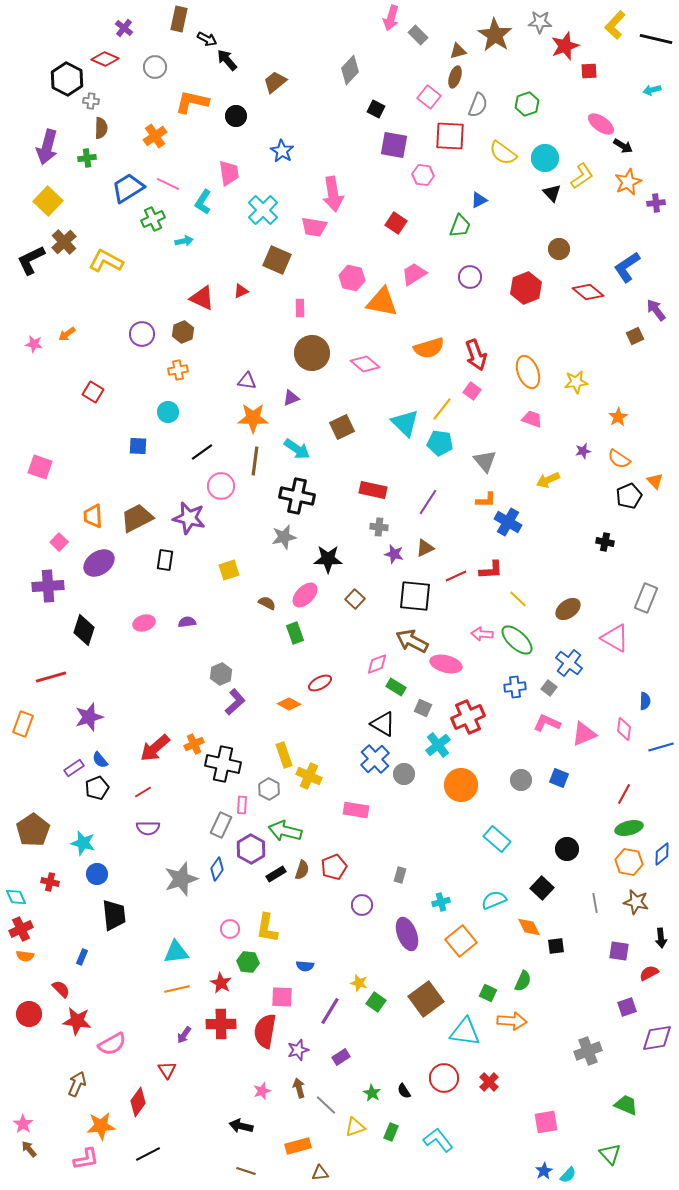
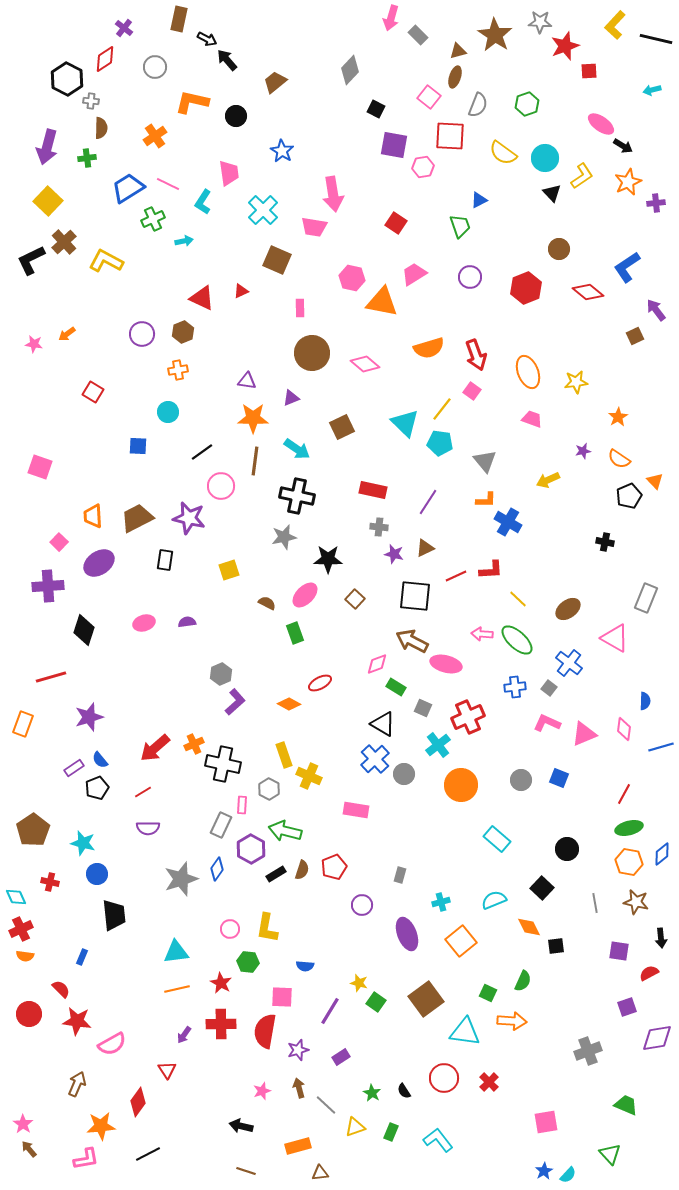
red diamond at (105, 59): rotated 56 degrees counterclockwise
pink hexagon at (423, 175): moved 8 px up; rotated 15 degrees counterclockwise
green trapezoid at (460, 226): rotated 40 degrees counterclockwise
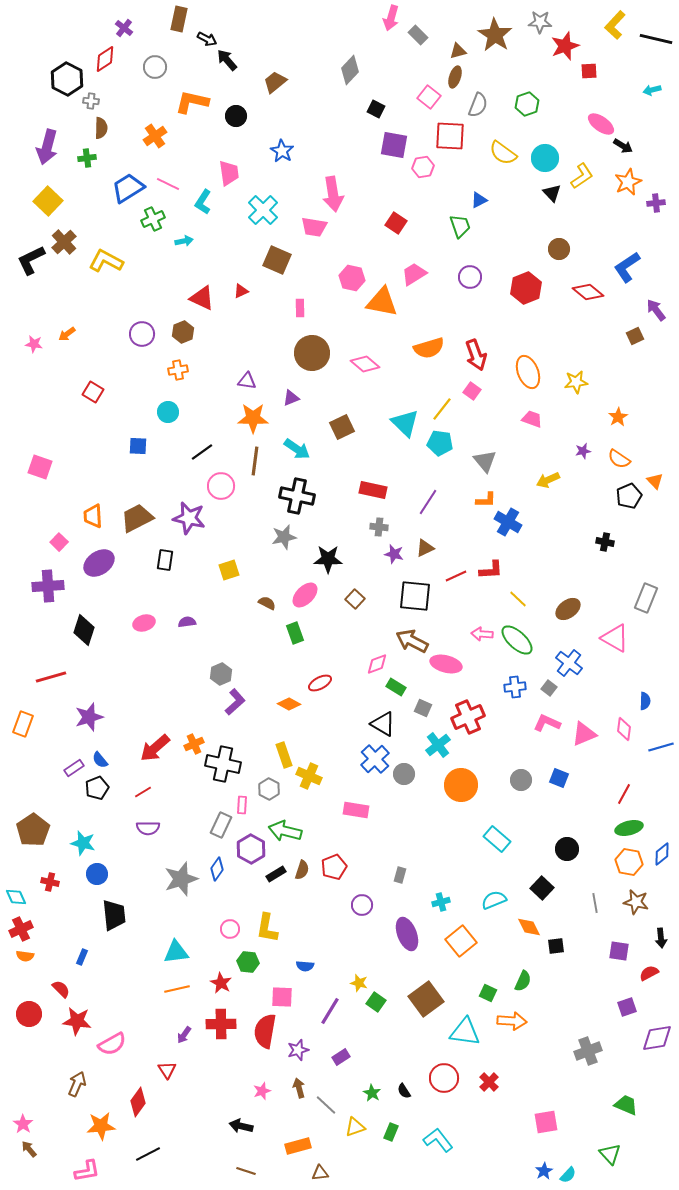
pink L-shape at (86, 1159): moved 1 px right, 12 px down
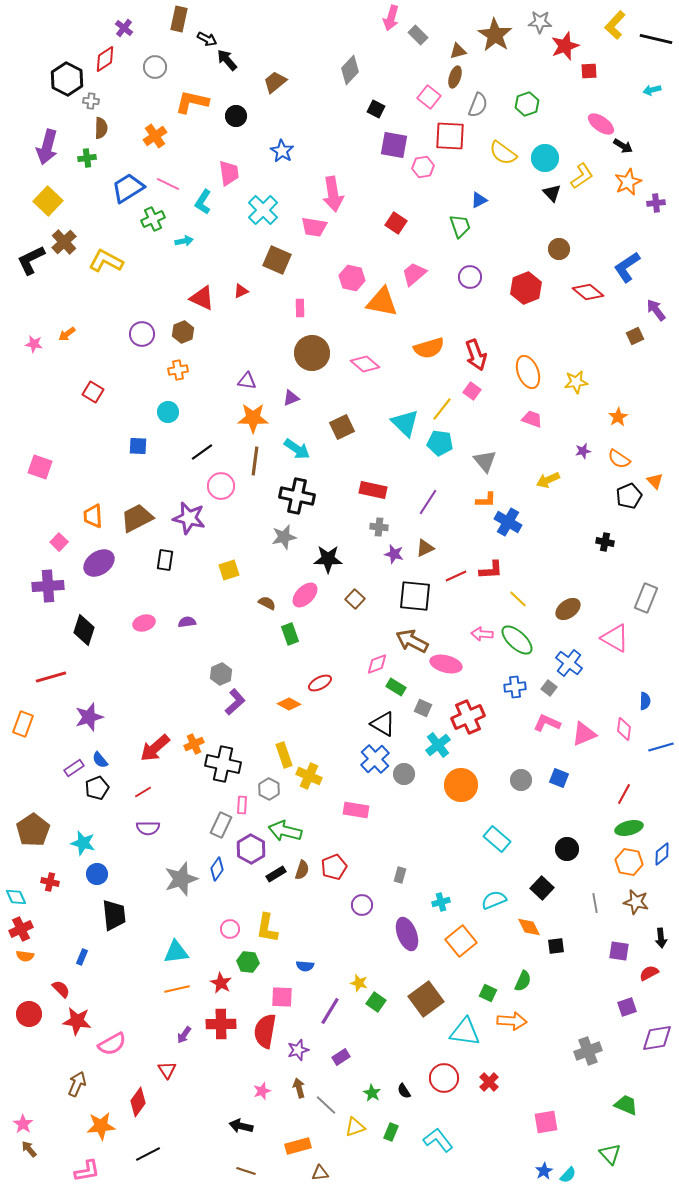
pink trapezoid at (414, 274): rotated 8 degrees counterclockwise
green rectangle at (295, 633): moved 5 px left, 1 px down
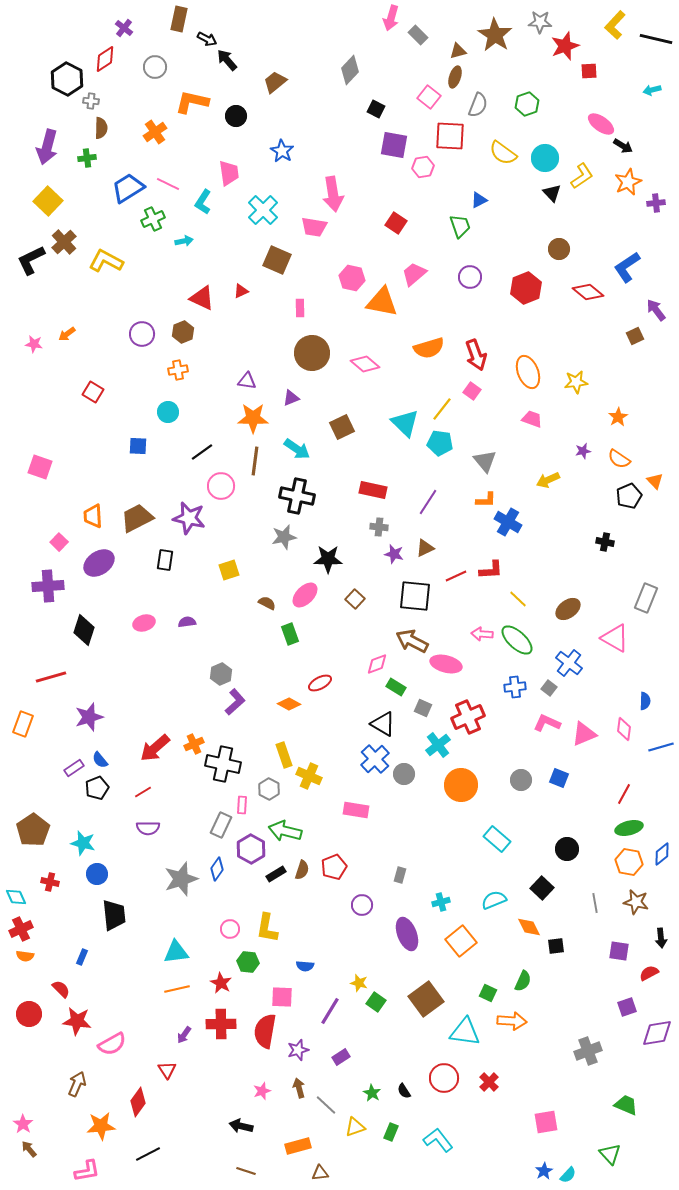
orange cross at (155, 136): moved 4 px up
purple diamond at (657, 1038): moved 5 px up
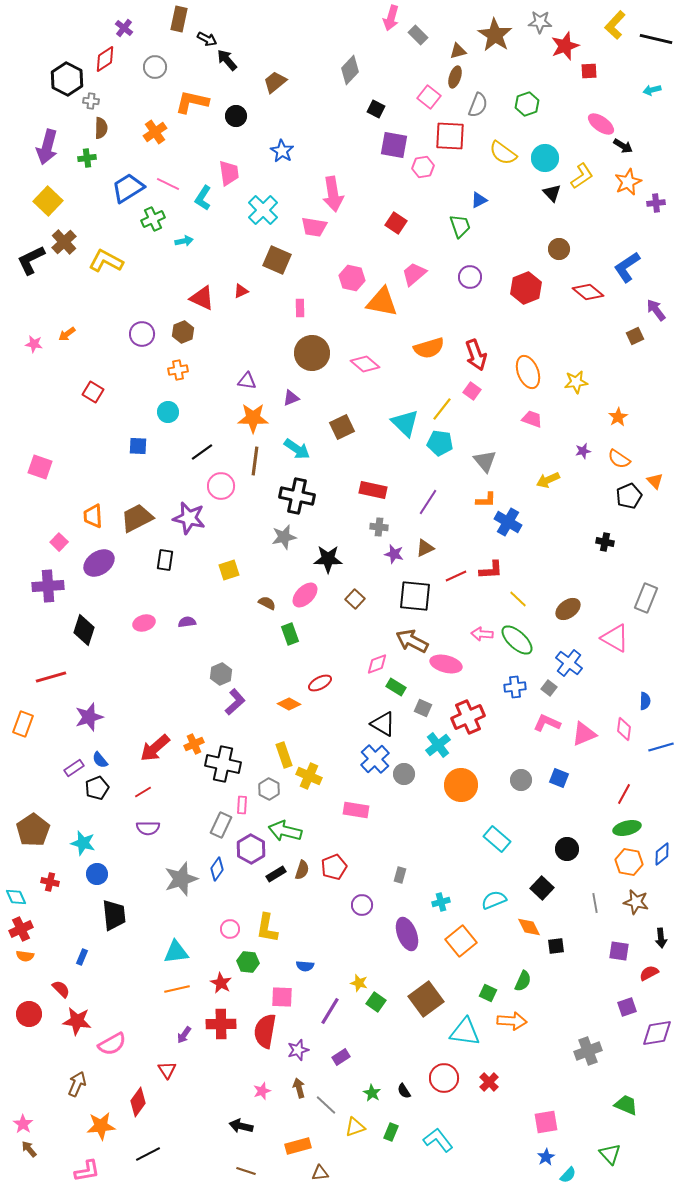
cyan L-shape at (203, 202): moved 4 px up
green ellipse at (629, 828): moved 2 px left
blue star at (544, 1171): moved 2 px right, 14 px up
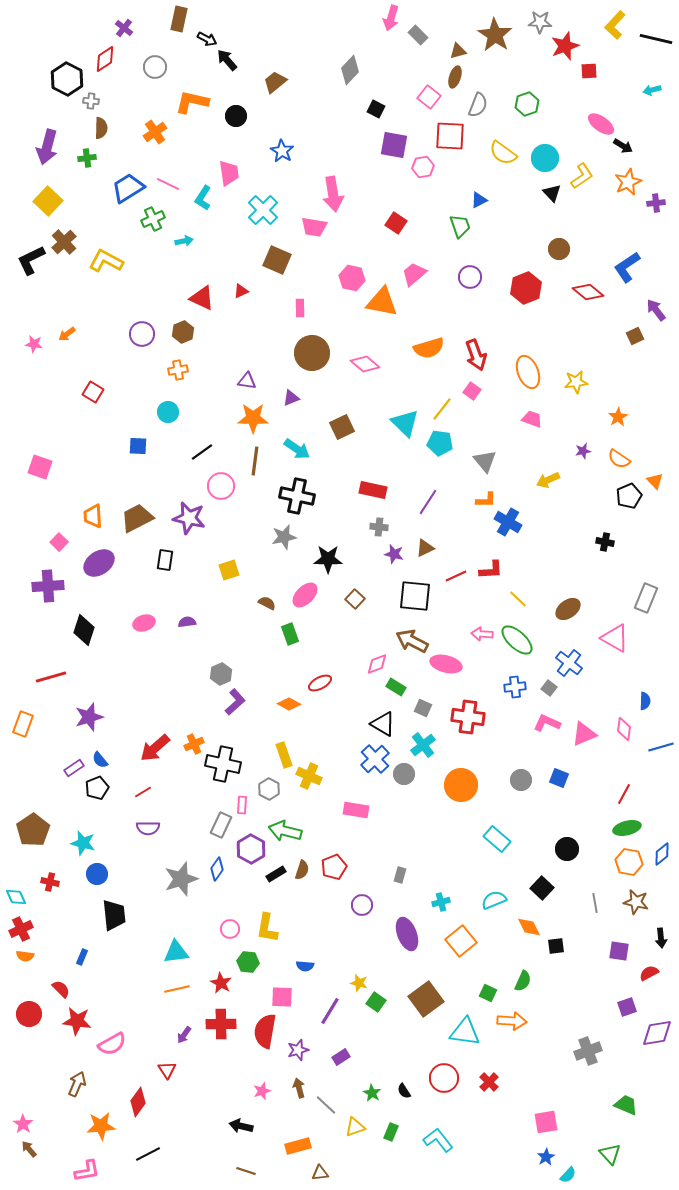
red cross at (468, 717): rotated 32 degrees clockwise
cyan cross at (438, 745): moved 15 px left
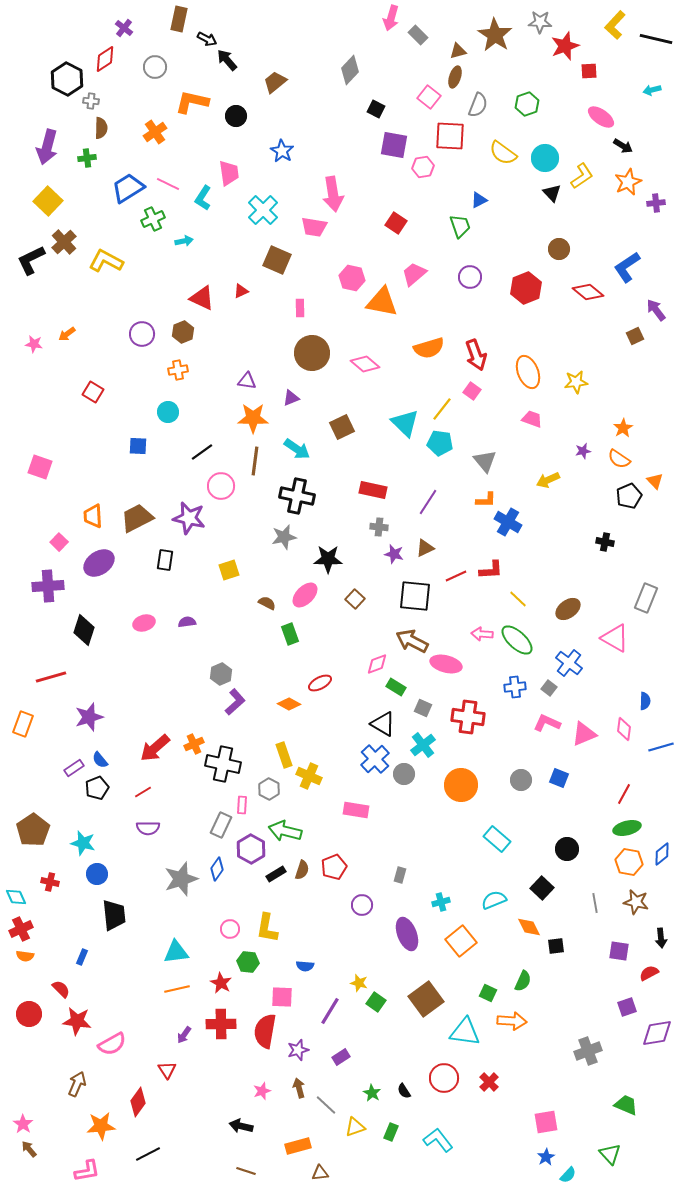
pink ellipse at (601, 124): moved 7 px up
orange star at (618, 417): moved 5 px right, 11 px down
